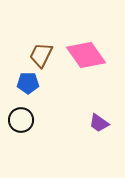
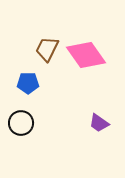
brown trapezoid: moved 6 px right, 6 px up
black circle: moved 3 px down
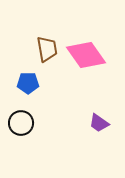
brown trapezoid: rotated 144 degrees clockwise
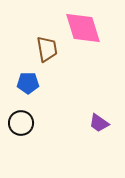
pink diamond: moved 3 px left, 27 px up; rotated 18 degrees clockwise
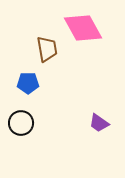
pink diamond: rotated 12 degrees counterclockwise
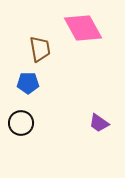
brown trapezoid: moved 7 px left
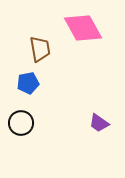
blue pentagon: rotated 10 degrees counterclockwise
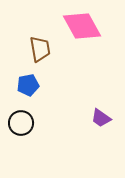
pink diamond: moved 1 px left, 2 px up
blue pentagon: moved 2 px down
purple trapezoid: moved 2 px right, 5 px up
